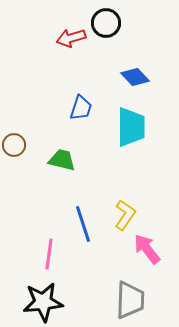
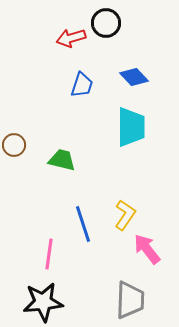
blue diamond: moved 1 px left
blue trapezoid: moved 1 px right, 23 px up
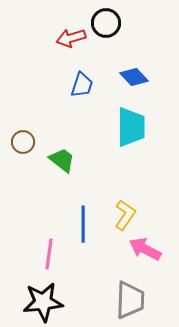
brown circle: moved 9 px right, 3 px up
green trapezoid: rotated 24 degrees clockwise
blue line: rotated 18 degrees clockwise
pink arrow: moved 2 px left; rotated 24 degrees counterclockwise
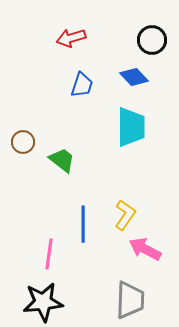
black circle: moved 46 px right, 17 px down
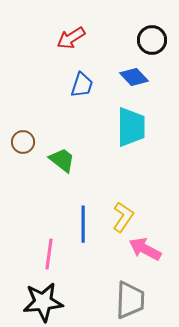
red arrow: rotated 16 degrees counterclockwise
yellow L-shape: moved 2 px left, 2 px down
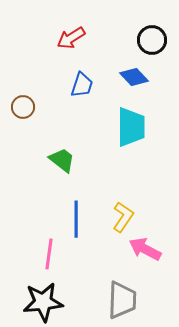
brown circle: moved 35 px up
blue line: moved 7 px left, 5 px up
gray trapezoid: moved 8 px left
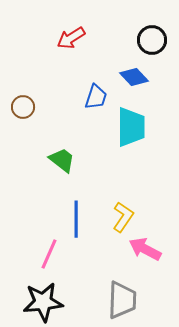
blue trapezoid: moved 14 px right, 12 px down
pink line: rotated 16 degrees clockwise
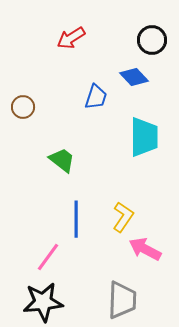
cyan trapezoid: moved 13 px right, 10 px down
pink line: moved 1 px left, 3 px down; rotated 12 degrees clockwise
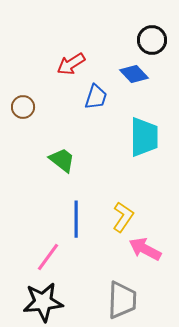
red arrow: moved 26 px down
blue diamond: moved 3 px up
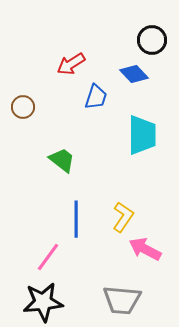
cyan trapezoid: moved 2 px left, 2 px up
gray trapezoid: rotated 93 degrees clockwise
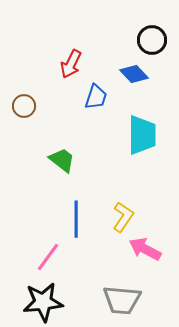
red arrow: rotated 32 degrees counterclockwise
brown circle: moved 1 px right, 1 px up
